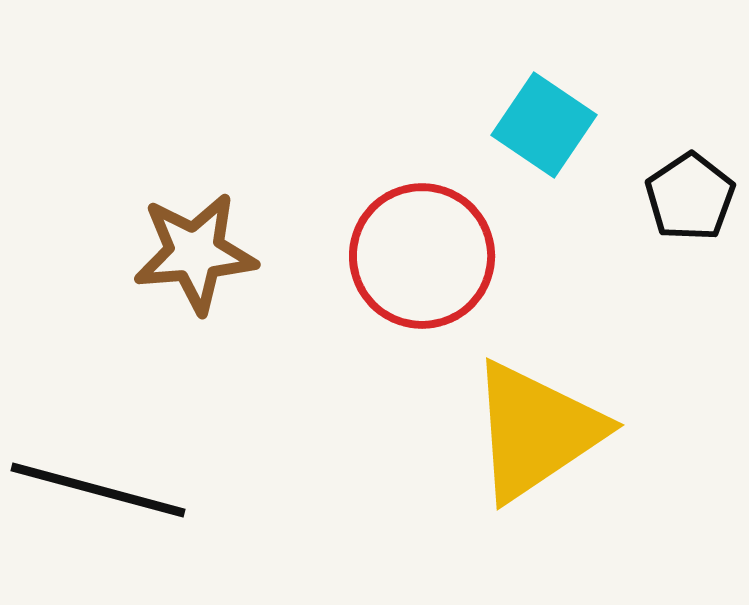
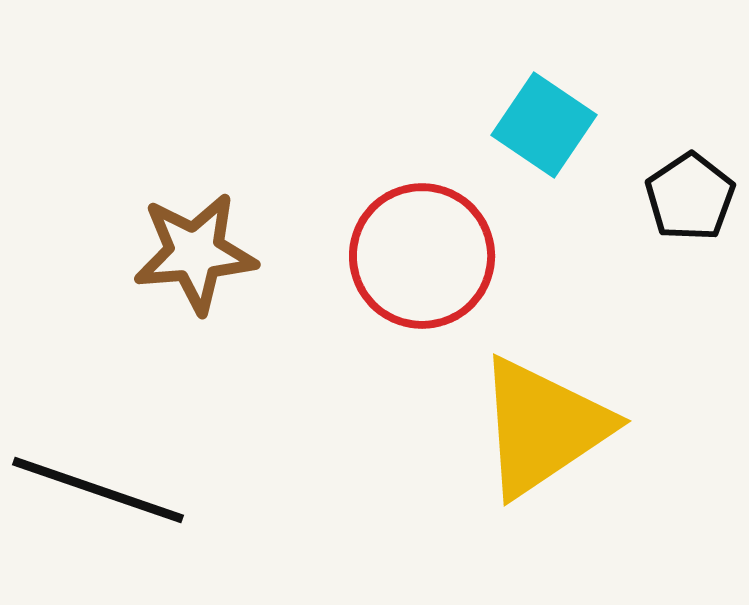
yellow triangle: moved 7 px right, 4 px up
black line: rotated 4 degrees clockwise
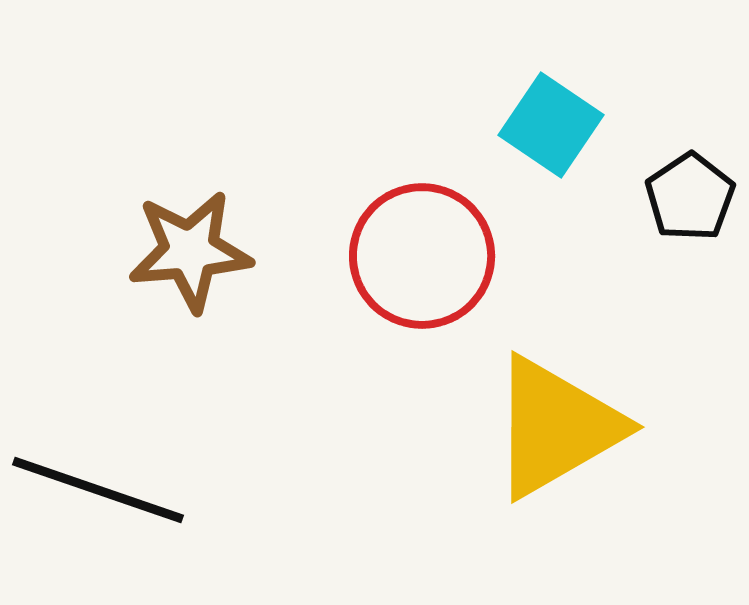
cyan square: moved 7 px right
brown star: moved 5 px left, 2 px up
yellow triangle: moved 13 px right; rotated 4 degrees clockwise
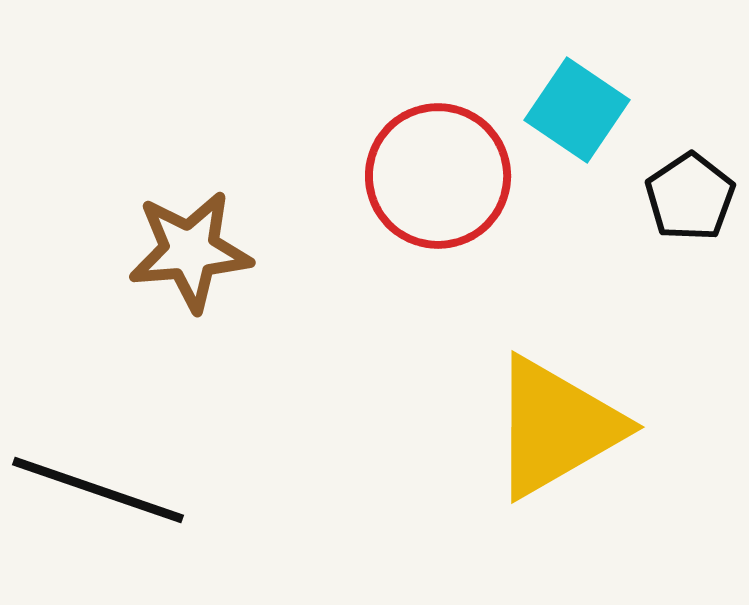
cyan square: moved 26 px right, 15 px up
red circle: moved 16 px right, 80 px up
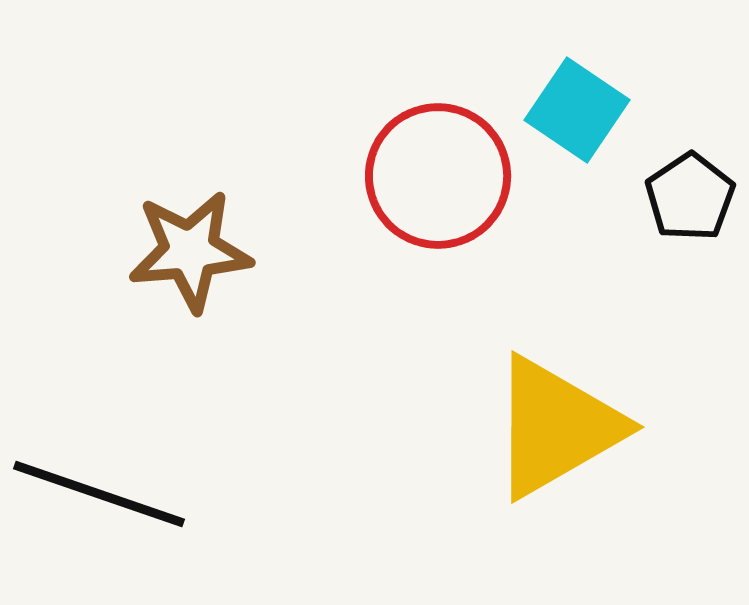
black line: moved 1 px right, 4 px down
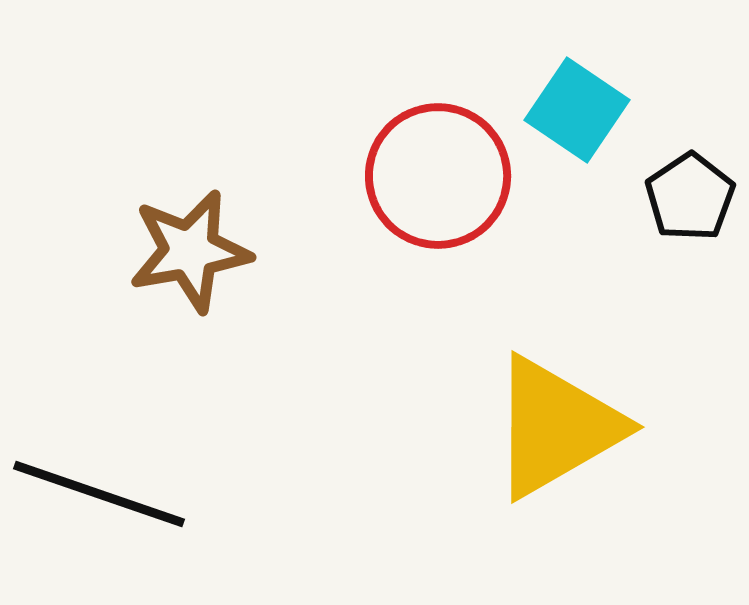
brown star: rotated 5 degrees counterclockwise
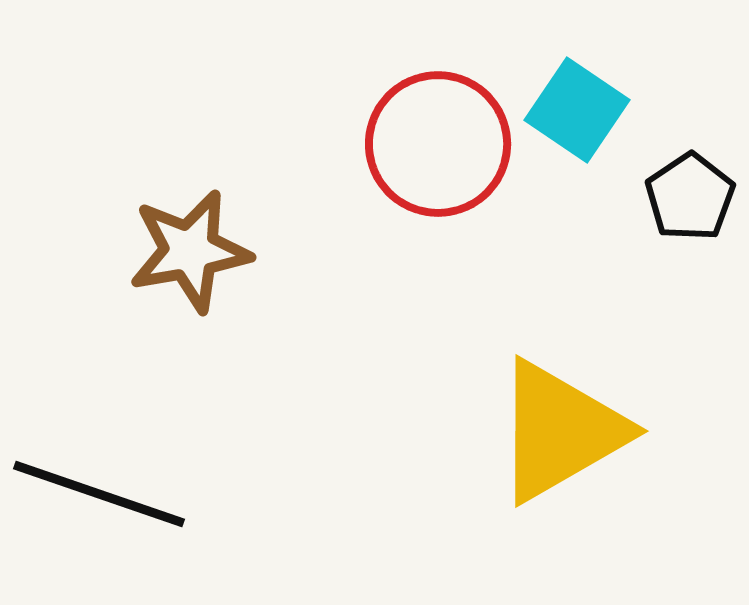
red circle: moved 32 px up
yellow triangle: moved 4 px right, 4 px down
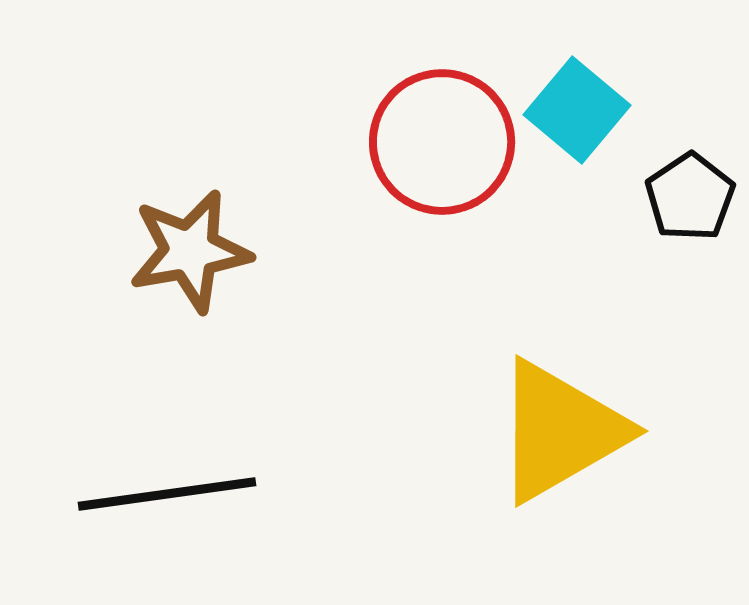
cyan square: rotated 6 degrees clockwise
red circle: moved 4 px right, 2 px up
black line: moved 68 px right; rotated 27 degrees counterclockwise
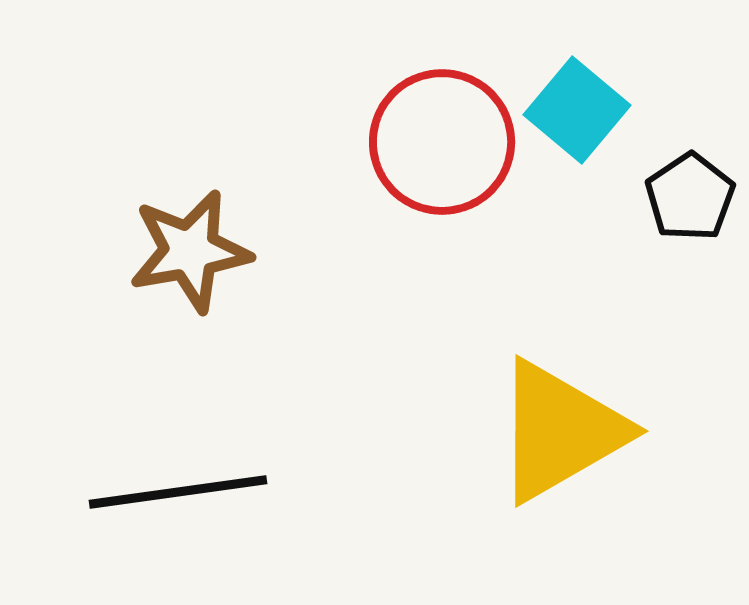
black line: moved 11 px right, 2 px up
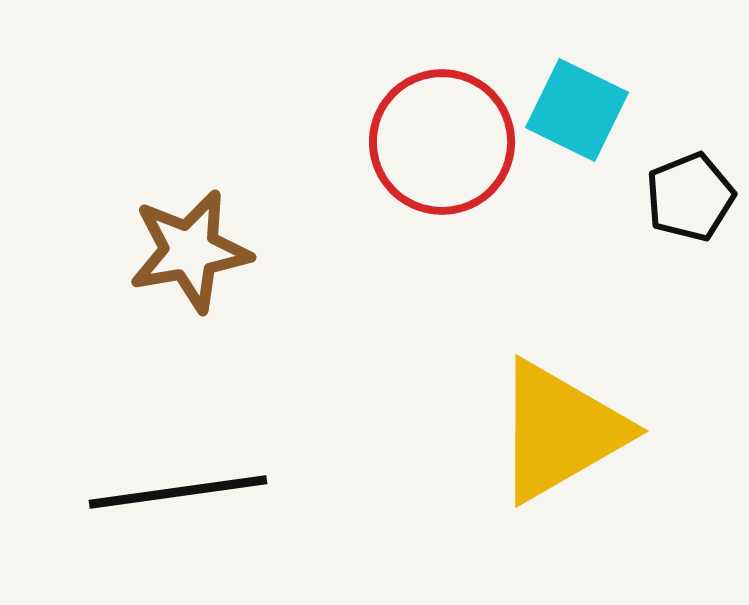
cyan square: rotated 14 degrees counterclockwise
black pentagon: rotated 12 degrees clockwise
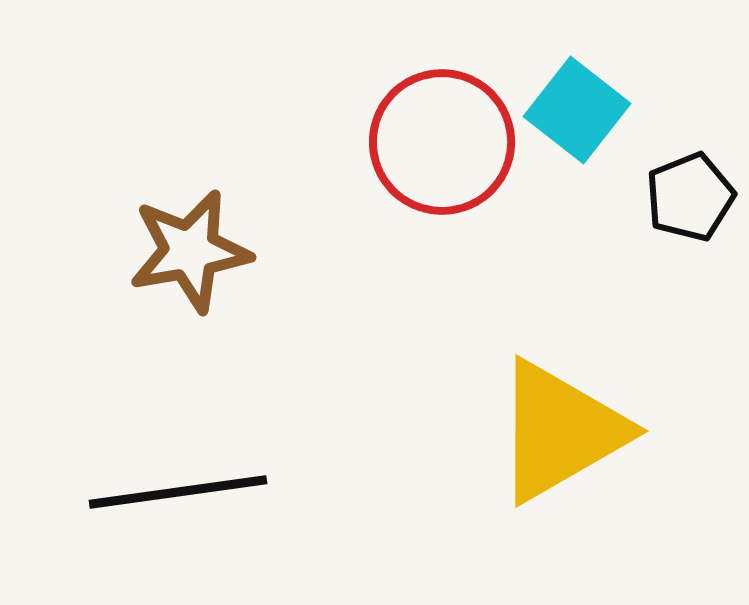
cyan square: rotated 12 degrees clockwise
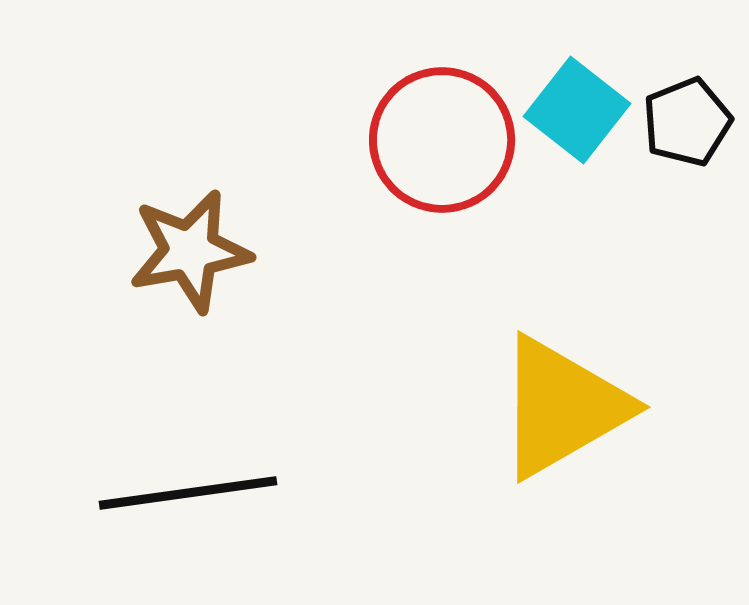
red circle: moved 2 px up
black pentagon: moved 3 px left, 75 px up
yellow triangle: moved 2 px right, 24 px up
black line: moved 10 px right, 1 px down
